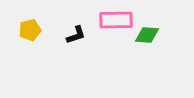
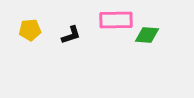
yellow pentagon: rotated 10 degrees clockwise
black L-shape: moved 5 px left
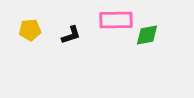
green diamond: rotated 15 degrees counterclockwise
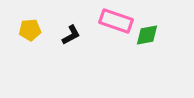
pink rectangle: moved 1 px down; rotated 20 degrees clockwise
black L-shape: rotated 10 degrees counterclockwise
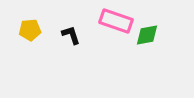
black L-shape: rotated 80 degrees counterclockwise
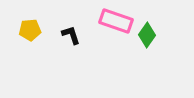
green diamond: rotated 45 degrees counterclockwise
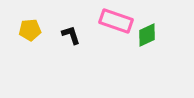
green diamond: rotated 30 degrees clockwise
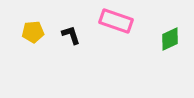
yellow pentagon: moved 3 px right, 2 px down
green diamond: moved 23 px right, 4 px down
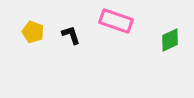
yellow pentagon: rotated 25 degrees clockwise
green diamond: moved 1 px down
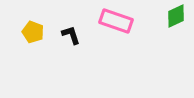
green diamond: moved 6 px right, 24 px up
